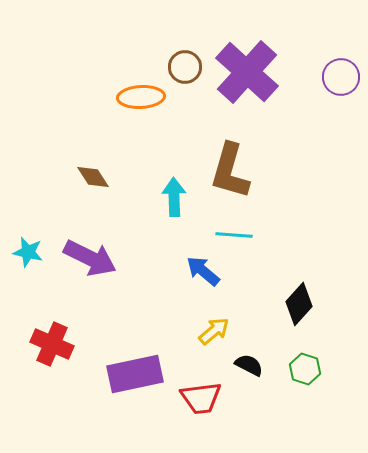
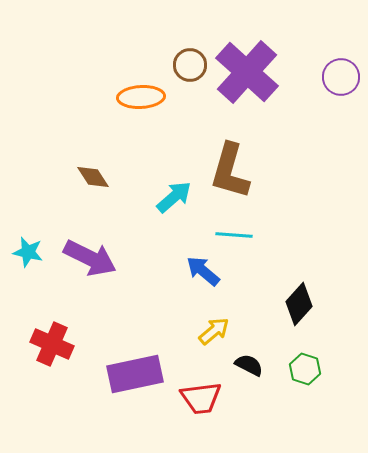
brown circle: moved 5 px right, 2 px up
cyan arrow: rotated 51 degrees clockwise
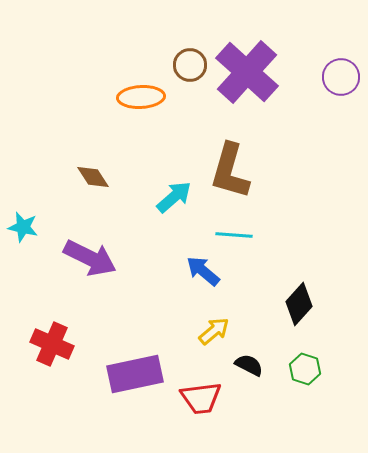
cyan star: moved 5 px left, 25 px up
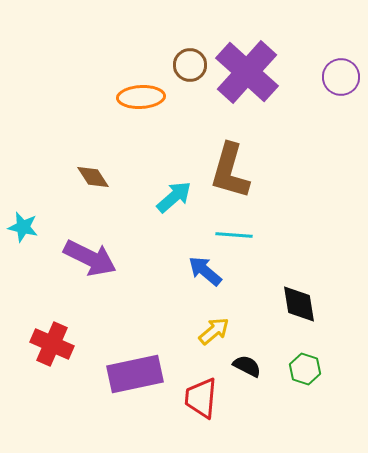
blue arrow: moved 2 px right
black diamond: rotated 51 degrees counterclockwise
black semicircle: moved 2 px left, 1 px down
red trapezoid: rotated 102 degrees clockwise
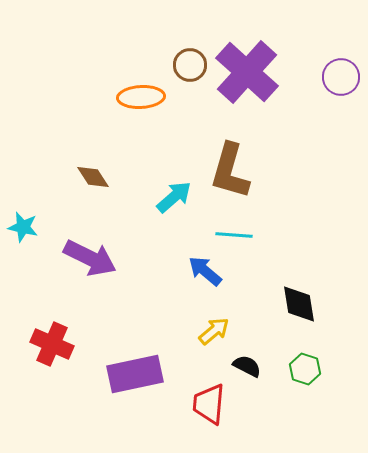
red trapezoid: moved 8 px right, 6 px down
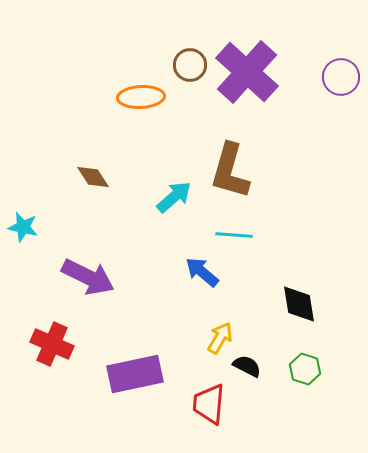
purple arrow: moved 2 px left, 19 px down
blue arrow: moved 3 px left, 1 px down
yellow arrow: moved 6 px right, 7 px down; rotated 20 degrees counterclockwise
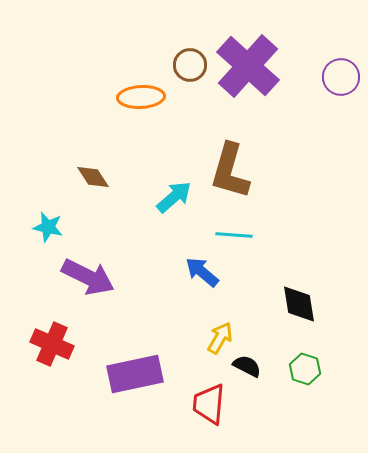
purple cross: moved 1 px right, 6 px up
cyan star: moved 25 px right
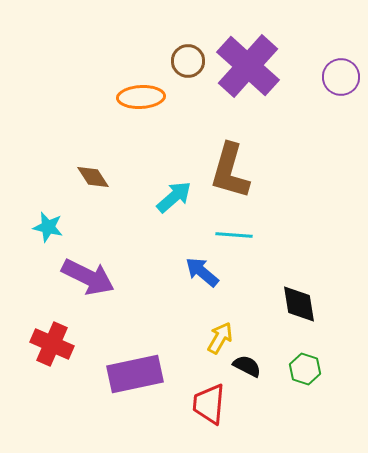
brown circle: moved 2 px left, 4 px up
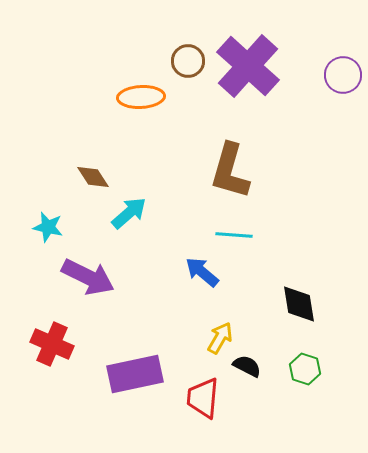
purple circle: moved 2 px right, 2 px up
cyan arrow: moved 45 px left, 16 px down
red trapezoid: moved 6 px left, 6 px up
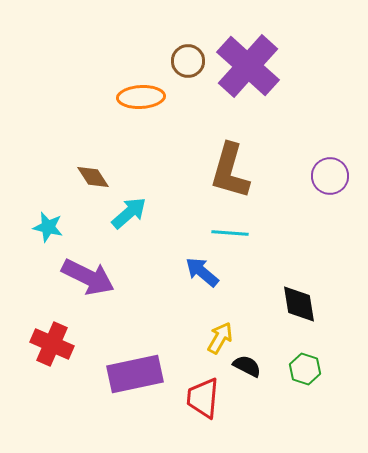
purple circle: moved 13 px left, 101 px down
cyan line: moved 4 px left, 2 px up
